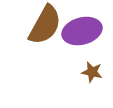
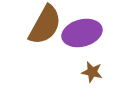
purple ellipse: moved 2 px down
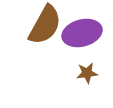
brown star: moved 5 px left, 1 px down; rotated 20 degrees counterclockwise
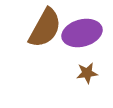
brown semicircle: moved 3 px down
